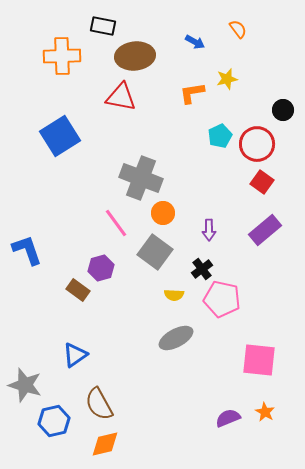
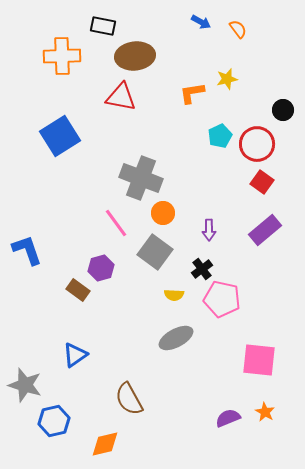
blue arrow: moved 6 px right, 20 px up
brown semicircle: moved 30 px right, 5 px up
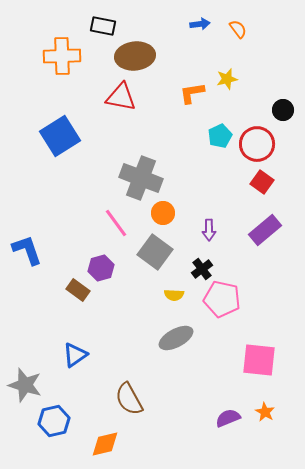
blue arrow: moved 1 px left, 2 px down; rotated 36 degrees counterclockwise
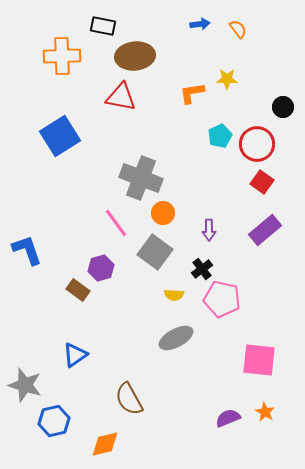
yellow star: rotated 15 degrees clockwise
black circle: moved 3 px up
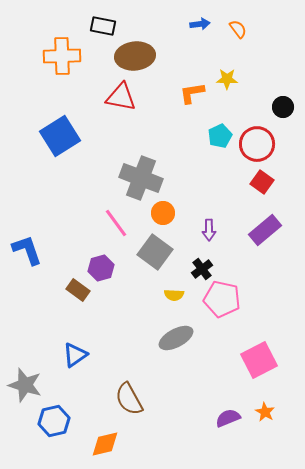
pink square: rotated 33 degrees counterclockwise
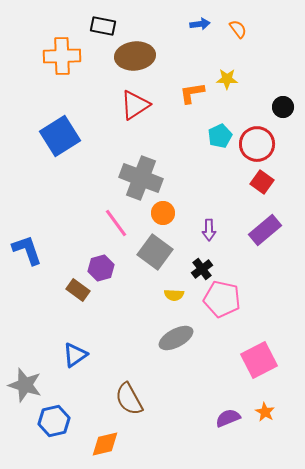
red triangle: moved 14 px right, 8 px down; rotated 44 degrees counterclockwise
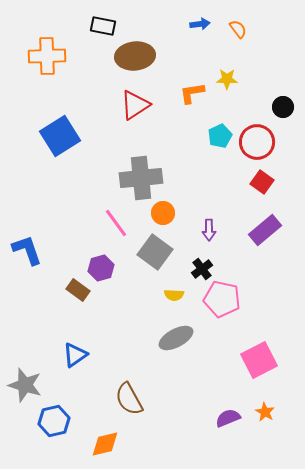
orange cross: moved 15 px left
red circle: moved 2 px up
gray cross: rotated 27 degrees counterclockwise
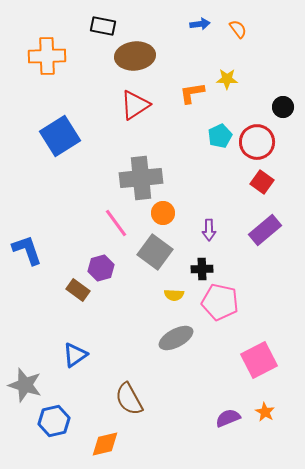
black cross: rotated 35 degrees clockwise
pink pentagon: moved 2 px left, 3 px down
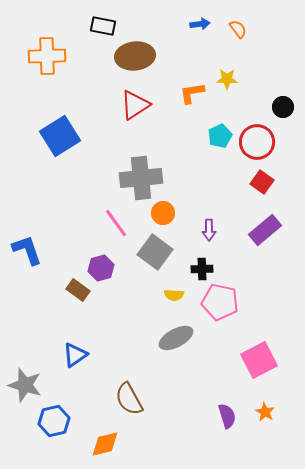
purple semicircle: moved 1 px left, 2 px up; rotated 95 degrees clockwise
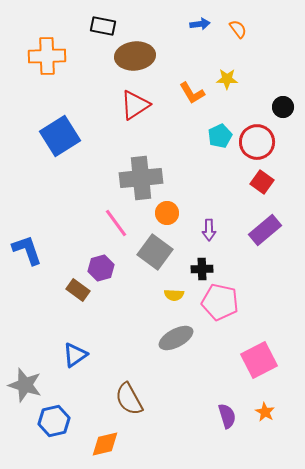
orange L-shape: rotated 112 degrees counterclockwise
orange circle: moved 4 px right
